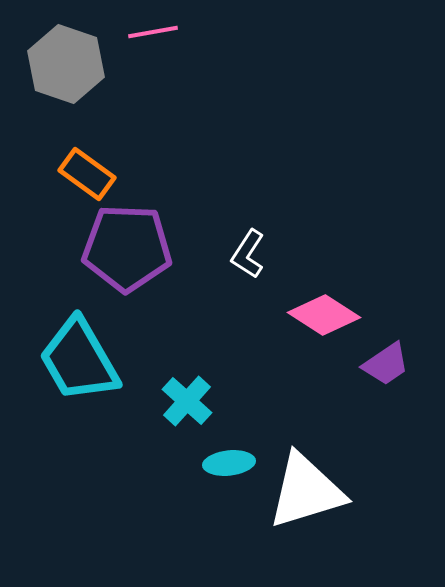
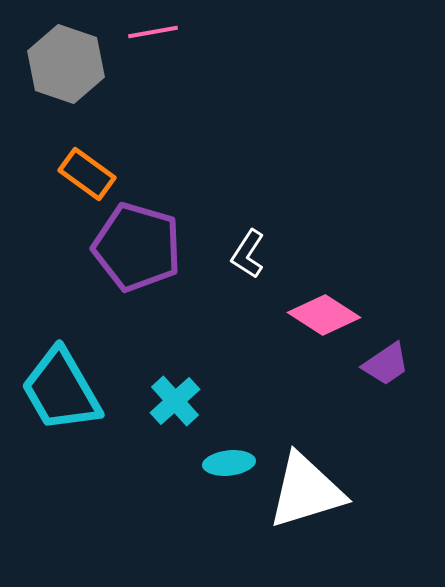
purple pentagon: moved 10 px right, 1 px up; rotated 14 degrees clockwise
cyan trapezoid: moved 18 px left, 30 px down
cyan cross: moved 12 px left; rotated 6 degrees clockwise
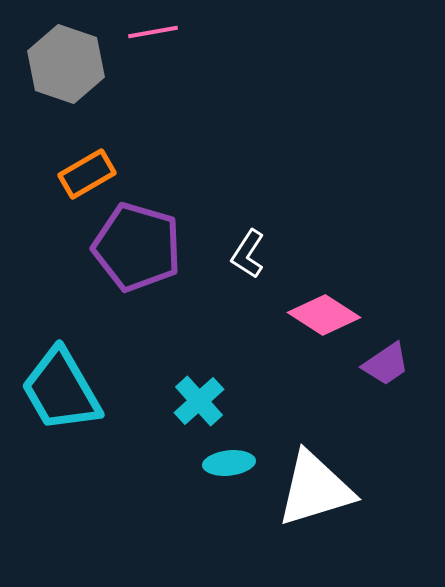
orange rectangle: rotated 66 degrees counterclockwise
cyan cross: moved 24 px right
white triangle: moved 9 px right, 2 px up
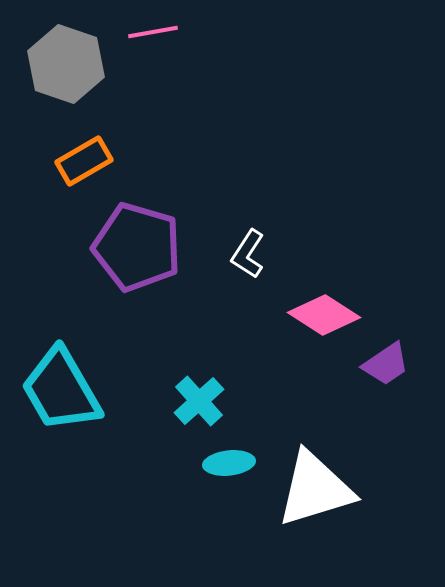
orange rectangle: moved 3 px left, 13 px up
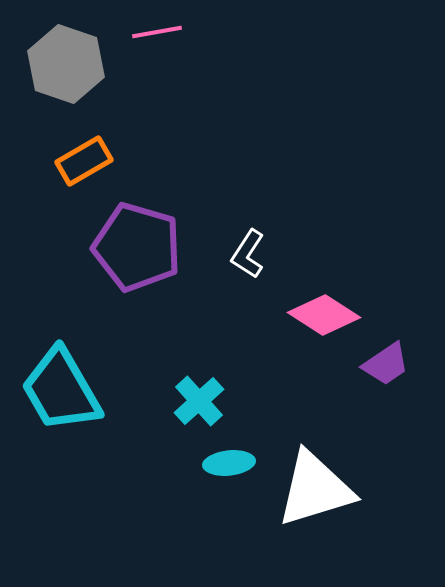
pink line: moved 4 px right
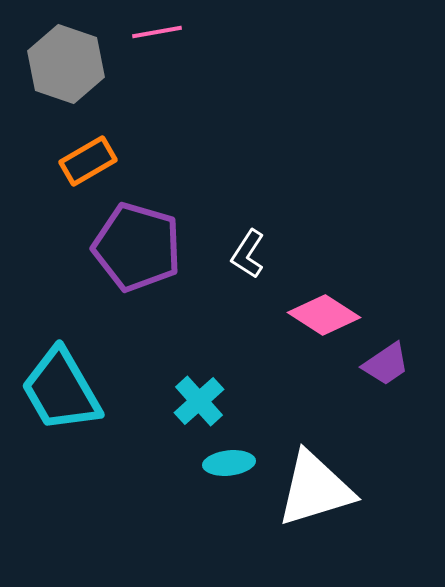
orange rectangle: moved 4 px right
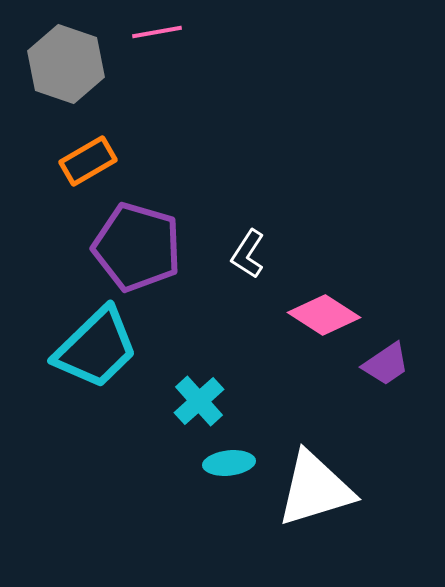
cyan trapezoid: moved 35 px right, 42 px up; rotated 104 degrees counterclockwise
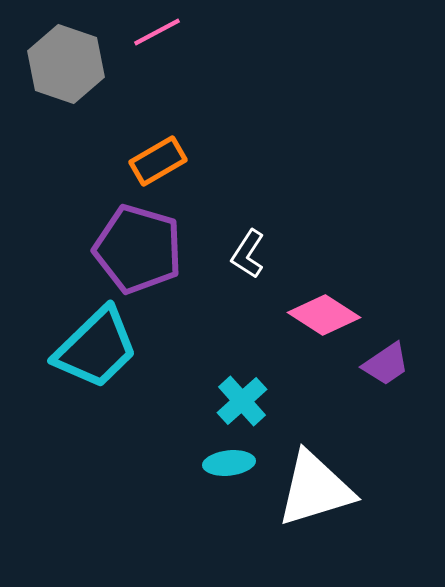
pink line: rotated 18 degrees counterclockwise
orange rectangle: moved 70 px right
purple pentagon: moved 1 px right, 2 px down
cyan cross: moved 43 px right
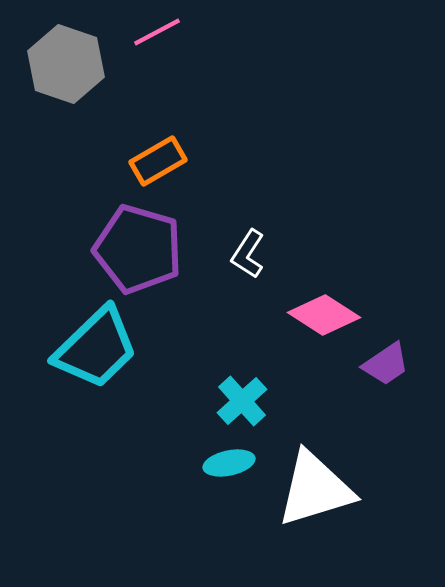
cyan ellipse: rotated 6 degrees counterclockwise
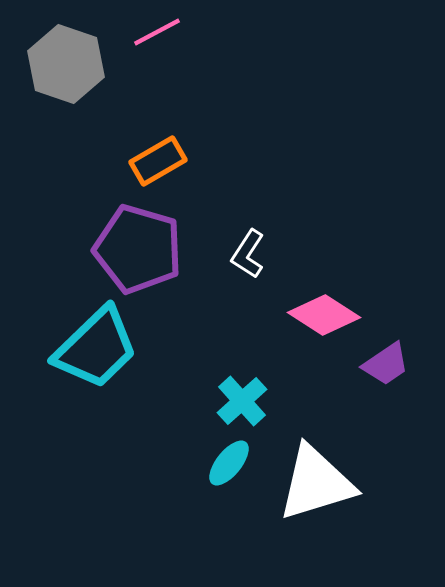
cyan ellipse: rotated 39 degrees counterclockwise
white triangle: moved 1 px right, 6 px up
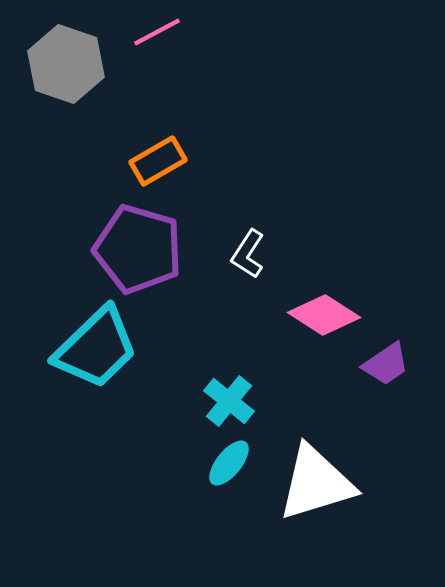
cyan cross: moved 13 px left; rotated 9 degrees counterclockwise
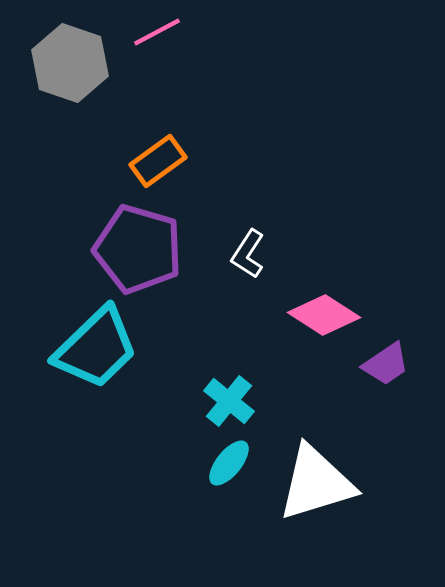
gray hexagon: moved 4 px right, 1 px up
orange rectangle: rotated 6 degrees counterclockwise
